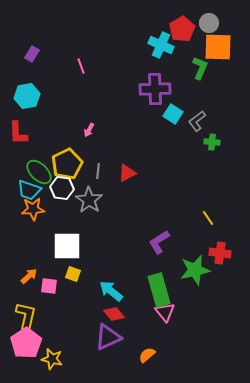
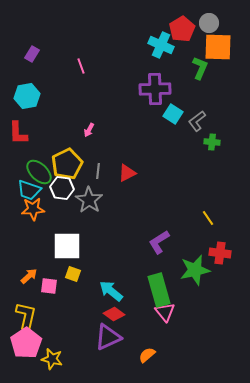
red diamond: rotated 15 degrees counterclockwise
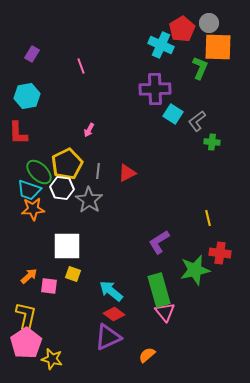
yellow line: rotated 21 degrees clockwise
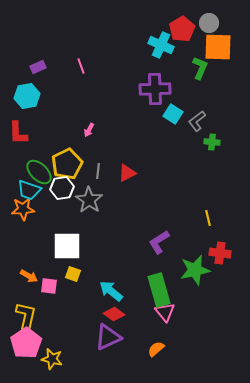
purple rectangle: moved 6 px right, 13 px down; rotated 35 degrees clockwise
white hexagon: rotated 15 degrees counterclockwise
orange star: moved 10 px left
orange arrow: rotated 72 degrees clockwise
orange semicircle: moved 9 px right, 6 px up
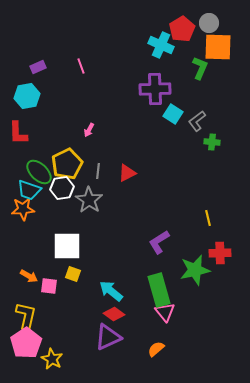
red cross: rotated 10 degrees counterclockwise
yellow star: rotated 15 degrees clockwise
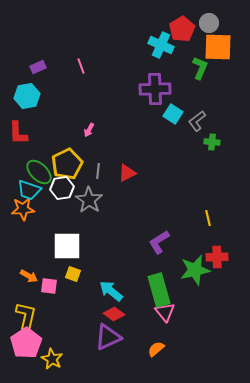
red cross: moved 3 px left, 4 px down
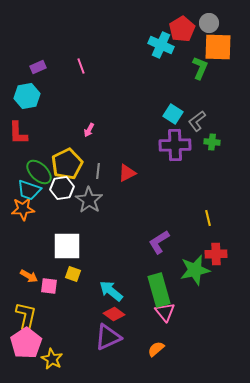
purple cross: moved 20 px right, 56 px down
red cross: moved 1 px left, 3 px up
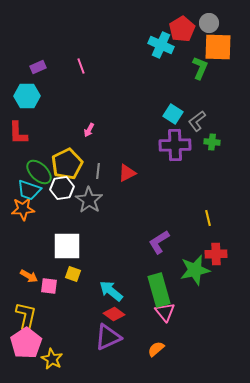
cyan hexagon: rotated 10 degrees clockwise
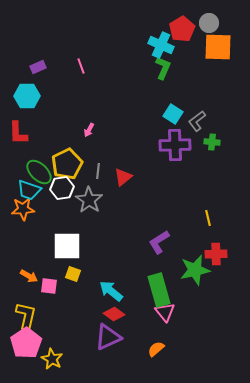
green L-shape: moved 37 px left
red triangle: moved 4 px left, 4 px down; rotated 12 degrees counterclockwise
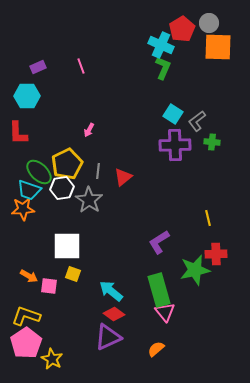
yellow L-shape: rotated 84 degrees counterclockwise
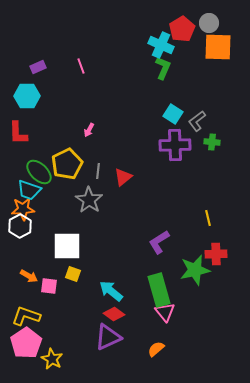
white hexagon: moved 42 px left, 38 px down; rotated 20 degrees counterclockwise
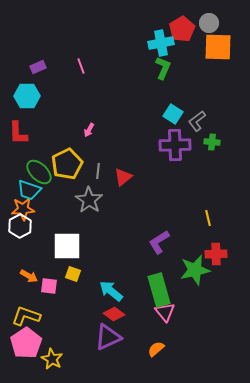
cyan cross: moved 2 px up; rotated 35 degrees counterclockwise
